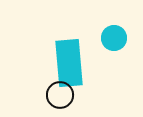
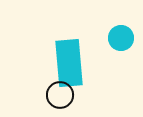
cyan circle: moved 7 px right
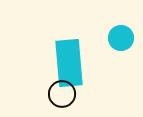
black circle: moved 2 px right, 1 px up
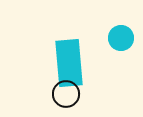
black circle: moved 4 px right
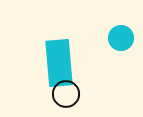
cyan rectangle: moved 10 px left
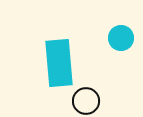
black circle: moved 20 px right, 7 px down
